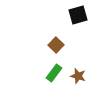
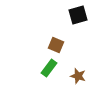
brown square: rotated 21 degrees counterclockwise
green rectangle: moved 5 px left, 5 px up
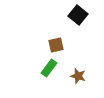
black square: rotated 36 degrees counterclockwise
brown square: rotated 35 degrees counterclockwise
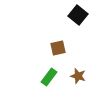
brown square: moved 2 px right, 3 px down
green rectangle: moved 9 px down
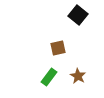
brown star: rotated 14 degrees clockwise
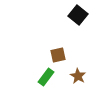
brown square: moved 7 px down
green rectangle: moved 3 px left
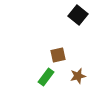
brown star: rotated 28 degrees clockwise
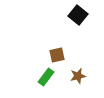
brown square: moved 1 px left
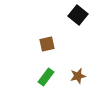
brown square: moved 10 px left, 11 px up
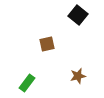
green rectangle: moved 19 px left, 6 px down
